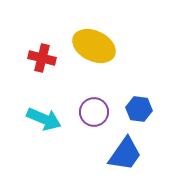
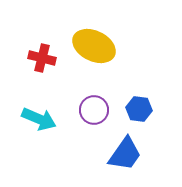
purple circle: moved 2 px up
cyan arrow: moved 5 px left
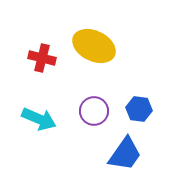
purple circle: moved 1 px down
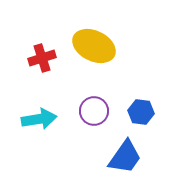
red cross: rotated 32 degrees counterclockwise
blue hexagon: moved 2 px right, 3 px down
cyan arrow: rotated 32 degrees counterclockwise
blue trapezoid: moved 3 px down
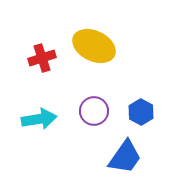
blue hexagon: rotated 20 degrees clockwise
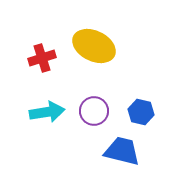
blue hexagon: rotated 15 degrees counterclockwise
cyan arrow: moved 8 px right, 7 px up
blue trapezoid: moved 3 px left, 6 px up; rotated 111 degrees counterclockwise
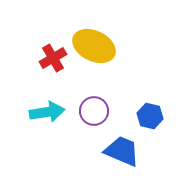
red cross: moved 11 px right; rotated 12 degrees counterclockwise
blue hexagon: moved 9 px right, 4 px down
blue trapezoid: rotated 9 degrees clockwise
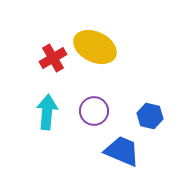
yellow ellipse: moved 1 px right, 1 px down
cyan arrow: rotated 76 degrees counterclockwise
